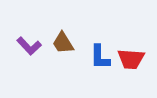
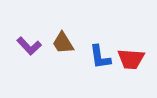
blue L-shape: rotated 8 degrees counterclockwise
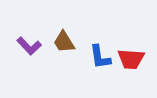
brown trapezoid: moved 1 px right, 1 px up
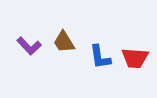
red trapezoid: moved 4 px right, 1 px up
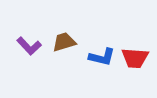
brown trapezoid: rotated 105 degrees clockwise
blue L-shape: moved 2 px right; rotated 68 degrees counterclockwise
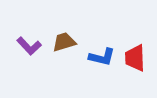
red trapezoid: rotated 84 degrees clockwise
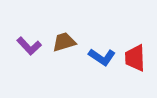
blue L-shape: rotated 20 degrees clockwise
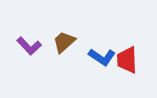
brown trapezoid: rotated 25 degrees counterclockwise
red trapezoid: moved 8 px left, 2 px down
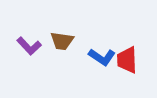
brown trapezoid: moved 2 px left, 1 px up; rotated 130 degrees counterclockwise
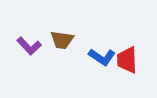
brown trapezoid: moved 1 px up
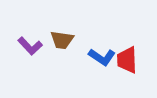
purple L-shape: moved 1 px right
